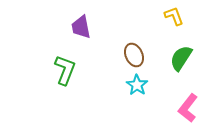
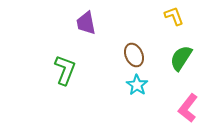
purple trapezoid: moved 5 px right, 4 px up
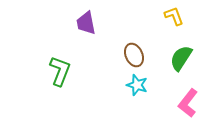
green L-shape: moved 5 px left, 1 px down
cyan star: rotated 15 degrees counterclockwise
pink L-shape: moved 5 px up
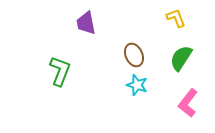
yellow L-shape: moved 2 px right, 2 px down
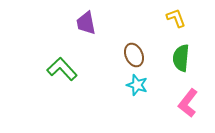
green semicircle: rotated 28 degrees counterclockwise
green L-shape: moved 2 px right, 2 px up; rotated 64 degrees counterclockwise
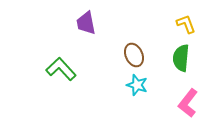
yellow L-shape: moved 10 px right, 6 px down
green L-shape: moved 1 px left
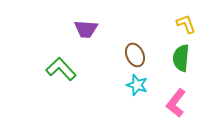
purple trapezoid: moved 6 px down; rotated 75 degrees counterclockwise
brown ellipse: moved 1 px right
pink L-shape: moved 12 px left
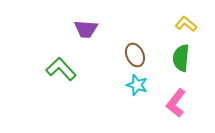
yellow L-shape: rotated 30 degrees counterclockwise
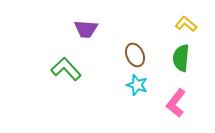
green L-shape: moved 5 px right
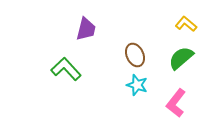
purple trapezoid: rotated 80 degrees counterclockwise
green semicircle: rotated 44 degrees clockwise
